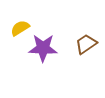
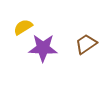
yellow semicircle: moved 3 px right, 1 px up
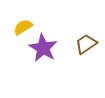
purple star: rotated 28 degrees clockwise
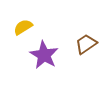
purple star: moved 1 px right, 7 px down
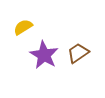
brown trapezoid: moved 8 px left, 9 px down
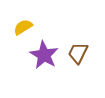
brown trapezoid: rotated 30 degrees counterclockwise
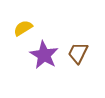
yellow semicircle: moved 1 px down
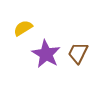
purple star: moved 2 px right, 1 px up
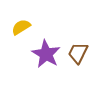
yellow semicircle: moved 2 px left, 1 px up
